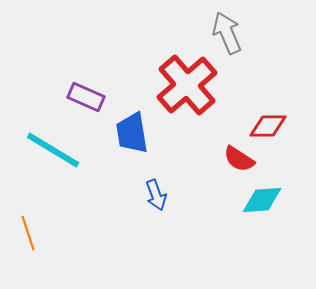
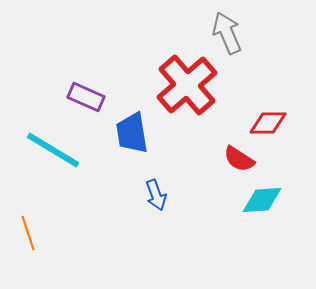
red diamond: moved 3 px up
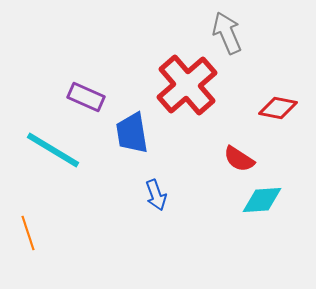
red diamond: moved 10 px right, 15 px up; rotated 12 degrees clockwise
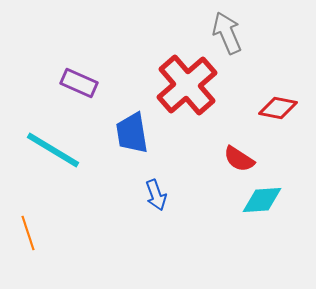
purple rectangle: moved 7 px left, 14 px up
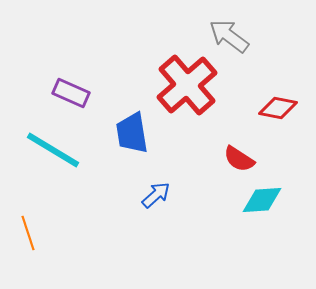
gray arrow: moved 2 px right, 3 px down; rotated 30 degrees counterclockwise
purple rectangle: moved 8 px left, 10 px down
blue arrow: rotated 112 degrees counterclockwise
